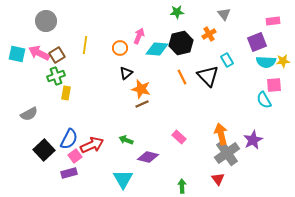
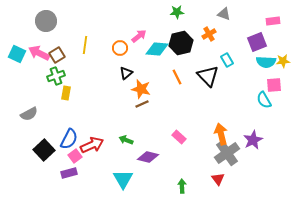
gray triangle at (224, 14): rotated 32 degrees counterclockwise
pink arrow at (139, 36): rotated 28 degrees clockwise
cyan square at (17, 54): rotated 12 degrees clockwise
orange line at (182, 77): moved 5 px left
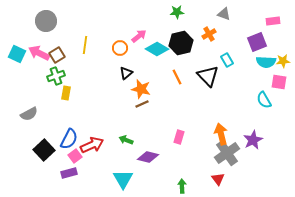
cyan diamond at (157, 49): rotated 25 degrees clockwise
pink square at (274, 85): moved 5 px right, 3 px up; rotated 14 degrees clockwise
pink rectangle at (179, 137): rotated 64 degrees clockwise
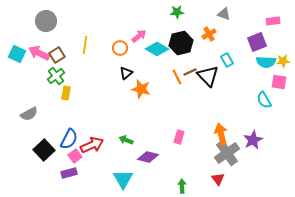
green cross at (56, 76): rotated 18 degrees counterclockwise
brown line at (142, 104): moved 48 px right, 32 px up
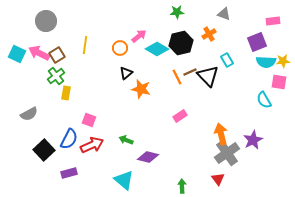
pink rectangle at (179, 137): moved 1 px right, 21 px up; rotated 40 degrees clockwise
pink square at (75, 156): moved 14 px right, 36 px up; rotated 32 degrees counterclockwise
cyan triangle at (123, 179): moved 1 px right, 1 px down; rotated 20 degrees counterclockwise
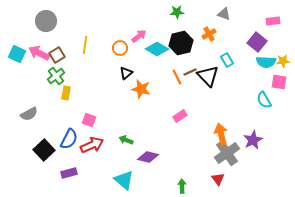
purple square at (257, 42): rotated 30 degrees counterclockwise
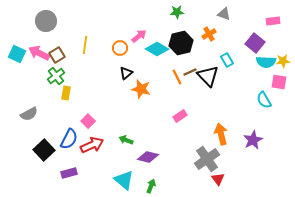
purple square at (257, 42): moved 2 px left, 1 px down
pink square at (89, 120): moved 1 px left, 1 px down; rotated 24 degrees clockwise
gray cross at (227, 153): moved 20 px left, 6 px down
green arrow at (182, 186): moved 31 px left; rotated 24 degrees clockwise
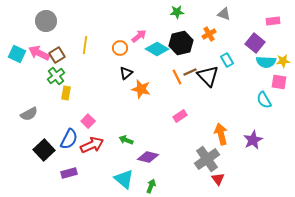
cyan triangle at (124, 180): moved 1 px up
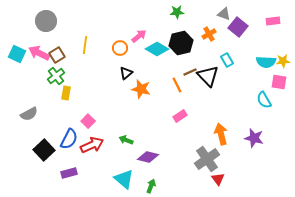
purple square at (255, 43): moved 17 px left, 16 px up
orange line at (177, 77): moved 8 px down
purple star at (253, 140): moved 1 px right, 2 px up; rotated 30 degrees counterclockwise
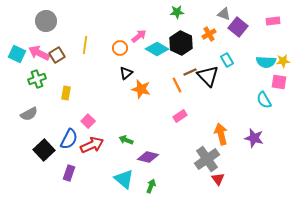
black hexagon at (181, 43): rotated 20 degrees counterclockwise
green cross at (56, 76): moved 19 px left, 3 px down; rotated 18 degrees clockwise
purple rectangle at (69, 173): rotated 56 degrees counterclockwise
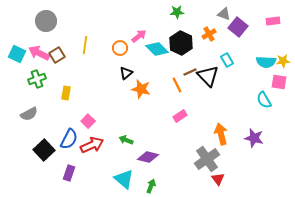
cyan diamond at (157, 49): rotated 15 degrees clockwise
